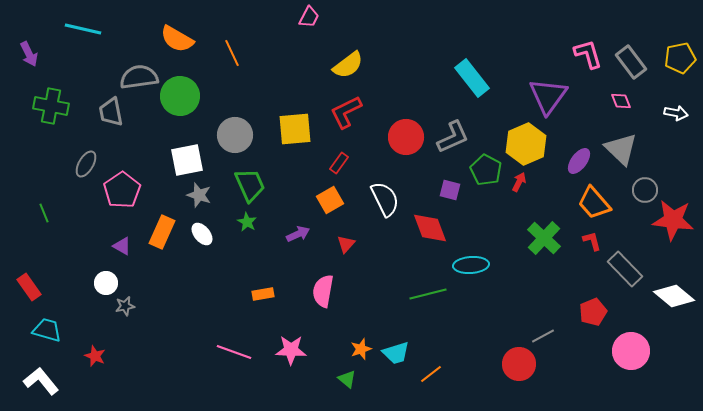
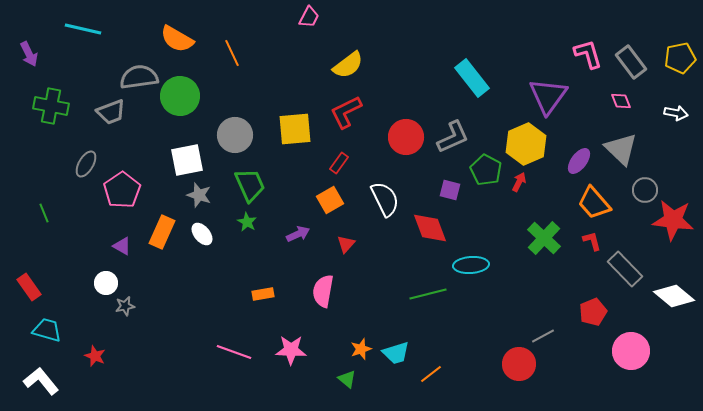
gray trapezoid at (111, 112): rotated 100 degrees counterclockwise
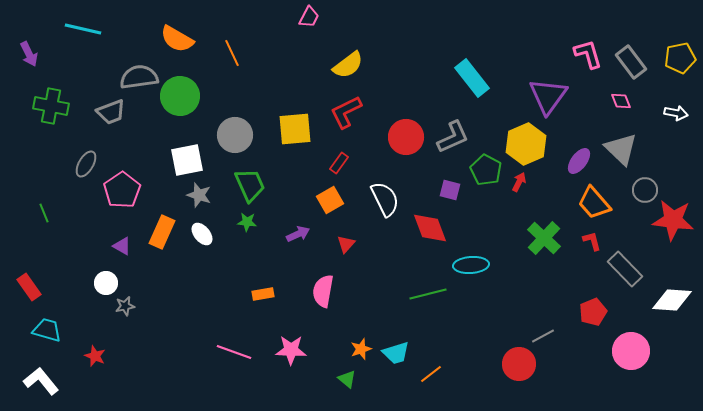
green star at (247, 222): rotated 24 degrees counterclockwise
white diamond at (674, 296): moved 2 px left, 4 px down; rotated 36 degrees counterclockwise
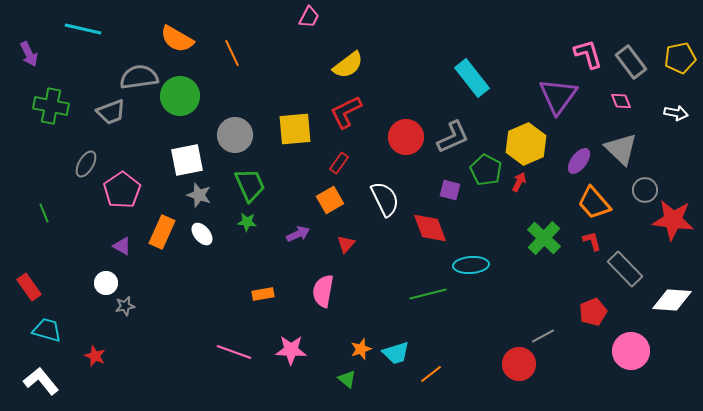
purple triangle at (548, 96): moved 10 px right
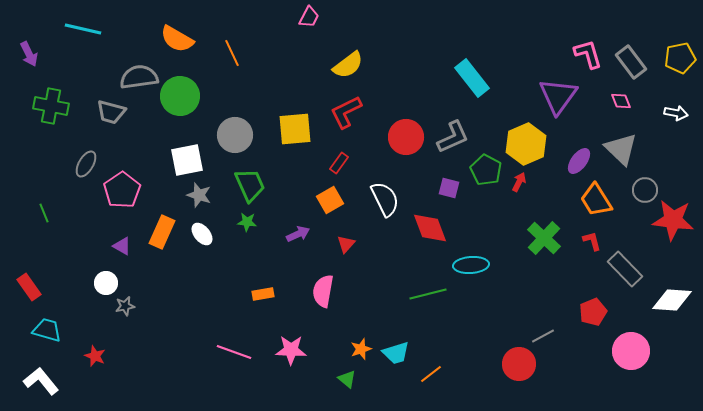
gray trapezoid at (111, 112): rotated 36 degrees clockwise
purple square at (450, 190): moved 1 px left, 2 px up
orange trapezoid at (594, 203): moved 2 px right, 3 px up; rotated 9 degrees clockwise
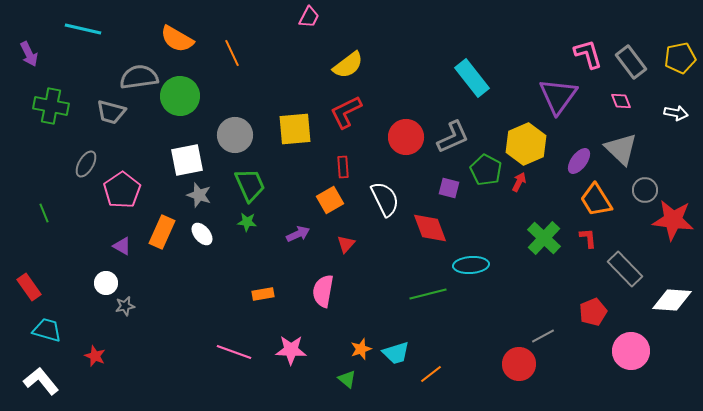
red rectangle at (339, 163): moved 4 px right, 4 px down; rotated 40 degrees counterclockwise
red L-shape at (592, 241): moved 4 px left, 3 px up; rotated 10 degrees clockwise
